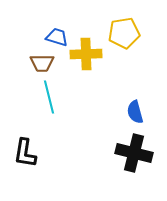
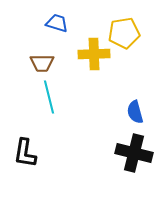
blue trapezoid: moved 14 px up
yellow cross: moved 8 px right
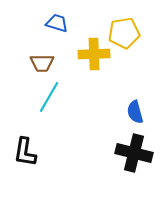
cyan line: rotated 44 degrees clockwise
black L-shape: moved 1 px up
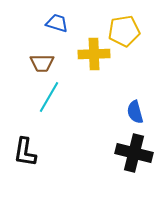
yellow pentagon: moved 2 px up
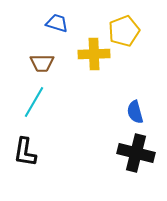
yellow pentagon: rotated 12 degrees counterclockwise
cyan line: moved 15 px left, 5 px down
black cross: moved 2 px right
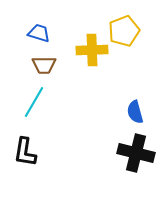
blue trapezoid: moved 18 px left, 10 px down
yellow cross: moved 2 px left, 4 px up
brown trapezoid: moved 2 px right, 2 px down
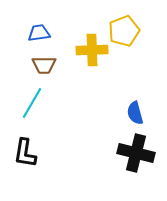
blue trapezoid: rotated 25 degrees counterclockwise
cyan line: moved 2 px left, 1 px down
blue semicircle: moved 1 px down
black L-shape: moved 1 px down
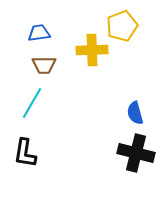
yellow pentagon: moved 2 px left, 5 px up
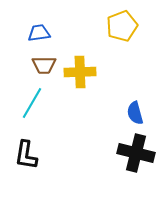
yellow cross: moved 12 px left, 22 px down
black L-shape: moved 1 px right, 2 px down
